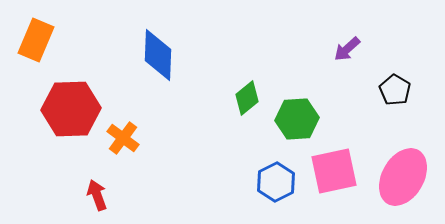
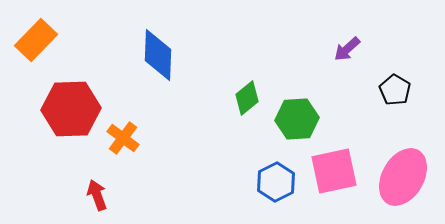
orange rectangle: rotated 21 degrees clockwise
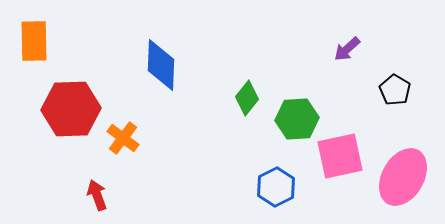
orange rectangle: moved 2 px left, 1 px down; rotated 45 degrees counterclockwise
blue diamond: moved 3 px right, 10 px down
green diamond: rotated 12 degrees counterclockwise
pink square: moved 6 px right, 15 px up
blue hexagon: moved 5 px down
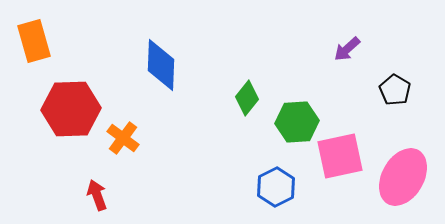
orange rectangle: rotated 15 degrees counterclockwise
green hexagon: moved 3 px down
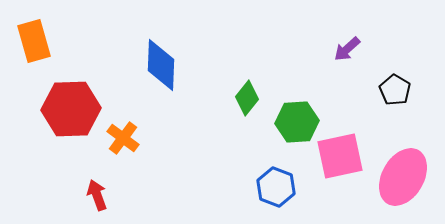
blue hexagon: rotated 12 degrees counterclockwise
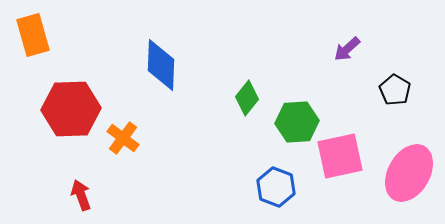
orange rectangle: moved 1 px left, 6 px up
pink ellipse: moved 6 px right, 4 px up
red arrow: moved 16 px left
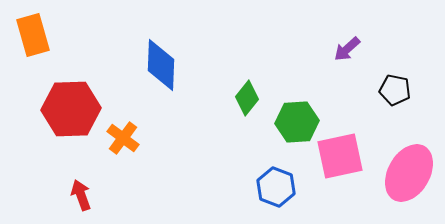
black pentagon: rotated 20 degrees counterclockwise
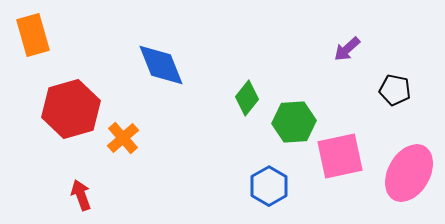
blue diamond: rotated 24 degrees counterclockwise
red hexagon: rotated 14 degrees counterclockwise
green hexagon: moved 3 px left
orange cross: rotated 12 degrees clockwise
blue hexagon: moved 7 px left, 1 px up; rotated 9 degrees clockwise
